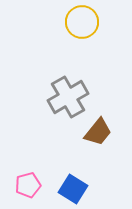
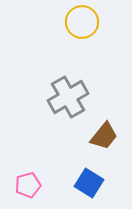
brown trapezoid: moved 6 px right, 4 px down
blue square: moved 16 px right, 6 px up
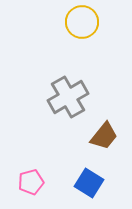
pink pentagon: moved 3 px right, 3 px up
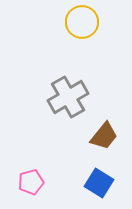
blue square: moved 10 px right
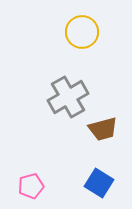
yellow circle: moved 10 px down
brown trapezoid: moved 1 px left, 7 px up; rotated 36 degrees clockwise
pink pentagon: moved 4 px down
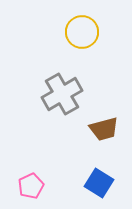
gray cross: moved 6 px left, 3 px up
brown trapezoid: moved 1 px right
pink pentagon: rotated 10 degrees counterclockwise
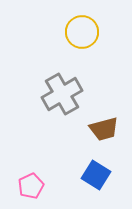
blue square: moved 3 px left, 8 px up
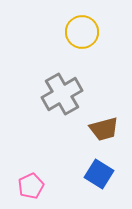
blue square: moved 3 px right, 1 px up
